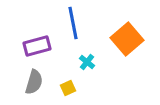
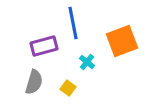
orange square: moved 5 px left, 2 px down; rotated 20 degrees clockwise
purple rectangle: moved 7 px right
yellow square: rotated 28 degrees counterclockwise
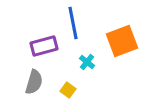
yellow square: moved 2 px down
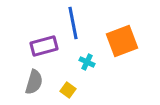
cyan cross: rotated 14 degrees counterclockwise
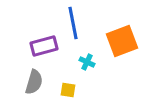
yellow square: rotated 28 degrees counterclockwise
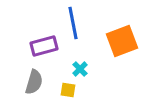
cyan cross: moved 7 px left, 7 px down; rotated 21 degrees clockwise
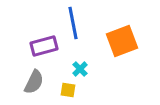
gray semicircle: rotated 10 degrees clockwise
